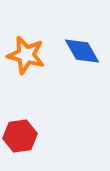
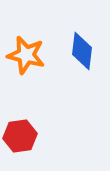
blue diamond: rotated 36 degrees clockwise
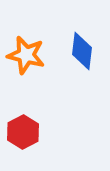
red hexagon: moved 3 px right, 4 px up; rotated 20 degrees counterclockwise
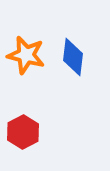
blue diamond: moved 9 px left, 6 px down
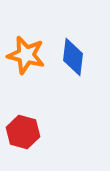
red hexagon: rotated 16 degrees counterclockwise
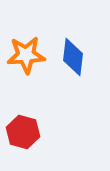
orange star: rotated 18 degrees counterclockwise
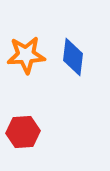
red hexagon: rotated 20 degrees counterclockwise
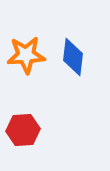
red hexagon: moved 2 px up
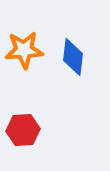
orange star: moved 2 px left, 5 px up
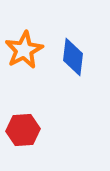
orange star: rotated 24 degrees counterclockwise
